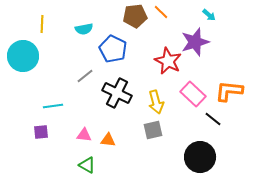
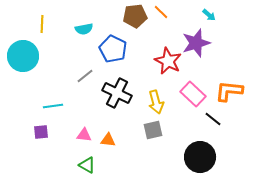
purple star: moved 1 px right, 1 px down
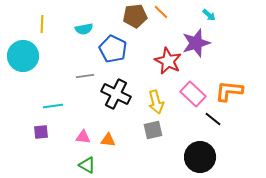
gray line: rotated 30 degrees clockwise
black cross: moved 1 px left, 1 px down
pink triangle: moved 1 px left, 2 px down
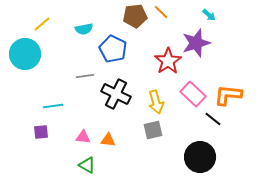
yellow line: rotated 48 degrees clockwise
cyan circle: moved 2 px right, 2 px up
red star: rotated 12 degrees clockwise
orange L-shape: moved 1 px left, 4 px down
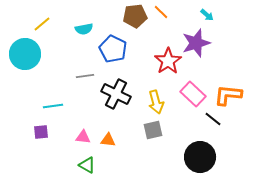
cyan arrow: moved 2 px left
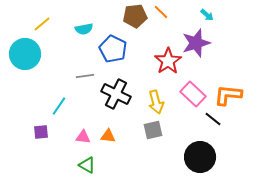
cyan line: moved 6 px right; rotated 48 degrees counterclockwise
orange triangle: moved 4 px up
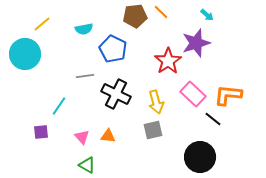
pink triangle: moved 1 px left; rotated 42 degrees clockwise
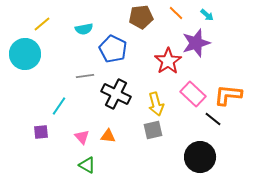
orange line: moved 15 px right, 1 px down
brown pentagon: moved 6 px right, 1 px down
yellow arrow: moved 2 px down
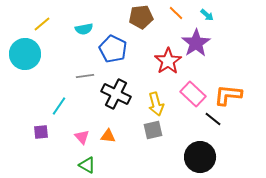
purple star: rotated 16 degrees counterclockwise
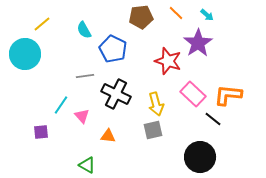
cyan semicircle: moved 1 px down; rotated 72 degrees clockwise
purple star: moved 2 px right
red star: rotated 20 degrees counterclockwise
cyan line: moved 2 px right, 1 px up
pink triangle: moved 21 px up
